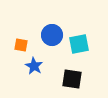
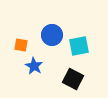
cyan square: moved 2 px down
black square: moved 1 px right; rotated 20 degrees clockwise
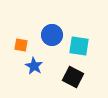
cyan square: rotated 20 degrees clockwise
black square: moved 2 px up
